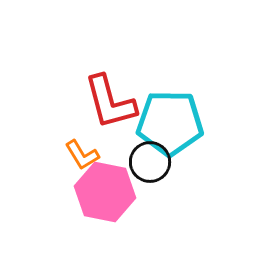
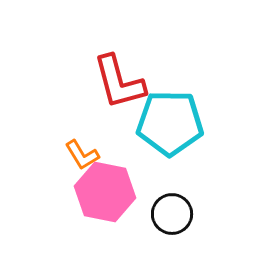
red L-shape: moved 9 px right, 20 px up
black circle: moved 22 px right, 52 px down
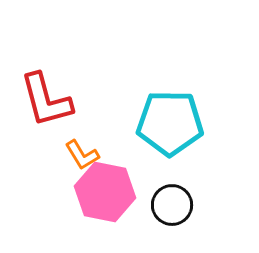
red L-shape: moved 73 px left, 18 px down
black circle: moved 9 px up
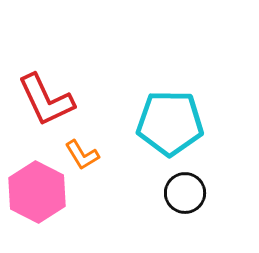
red L-shape: rotated 10 degrees counterclockwise
pink hexagon: moved 68 px left; rotated 16 degrees clockwise
black circle: moved 13 px right, 12 px up
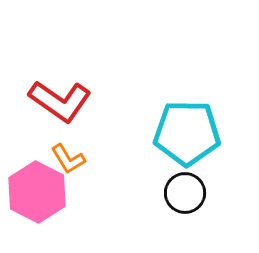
red L-shape: moved 14 px right, 1 px down; rotated 30 degrees counterclockwise
cyan pentagon: moved 17 px right, 10 px down
orange L-shape: moved 14 px left, 4 px down
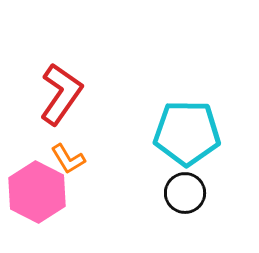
red L-shape: moved 1 px right, 7 px up; rotated 90 degrees counterclockwise
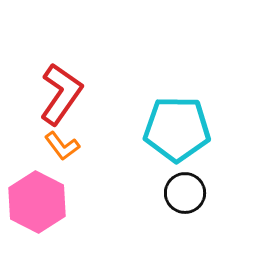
cyan pentagon: moved 10 px left, 4 px up
orange L-shape: moved 6 px left, 13 px up; rotated 6 degrees counterclockwise
pink hexagon: moved 10 px down
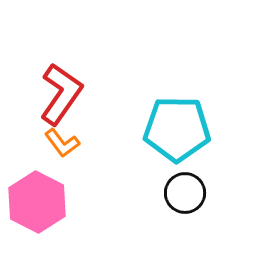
orange L-shape: moved 3 px up
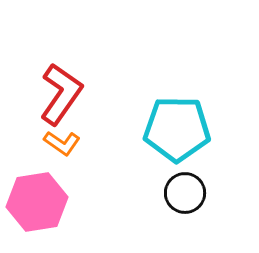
orange L-shape: rotated 18 degrees counterclockwise
pink hexagon: rotated 24 degrees clockwise
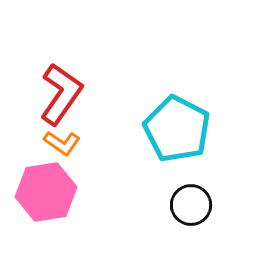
cyan pentagon: rotated 26 degrees clockwise
black circle: moved 6 px right, 12 px down
pink hexagon: moved 9 px right, 10 px up
